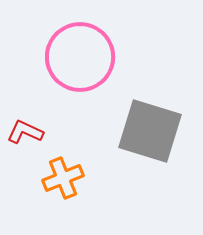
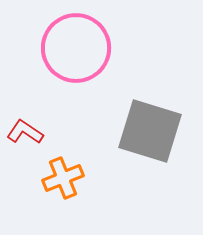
pink circle: moved 4 px left, 9 px up
red L-shape: rotated 9 degrees clockwise
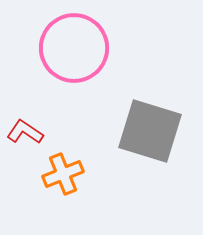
pink circle: moved 2 px left
orange cross: moved 4 px up
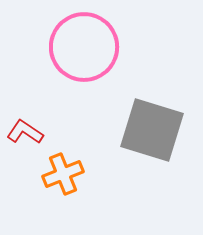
pink circle: moved 10 px right, 1 px up
gray square: moved 2 px right, 1 px up
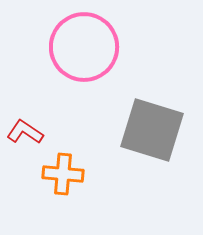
orange cross: rotated 27 degrees clockwise
